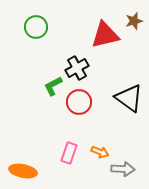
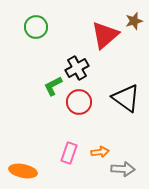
red triangle: rotated 28 degrees counterclockwise
black triangle: moved 3 px left
orange arrow: rotated 30 degrees counterclockwise
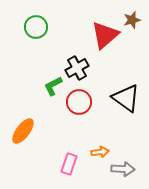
brown star: moved 2 px left, 1 px up
pink rectangle: moved 11 px down
orange ellipse: moved 40 px up; rotated 64 degrees counterclockwise
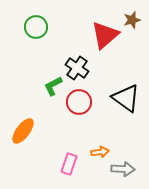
black cross: rotated 25 degrees counterclockwise
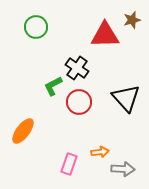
red triangle: rotated 40 degrees clockwise
black triangle: rotated 12 degrees clockwise
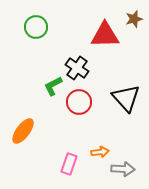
brown star: moved 2 px right, 1 px up
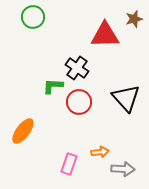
green circle: moved 3 px left, 10 px up
green L-shape: rotated 30 degrees clockwise
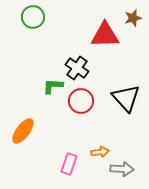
brown star: moved 1 px left, 1 px up
red circle: moved 2 px right, 1 px up
gray arrow: moved 1 px left
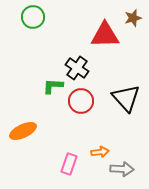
orange ellipse: rotated 28 degrees clockwise
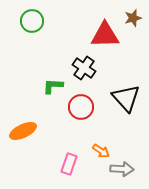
green circle: moved 1 px left, 4 px down
black cross: moved 7 px right
red circle: moved 6 px down
orange arrow: moved 1 px right, 1 px up; rotated 42 degrees clockwise
